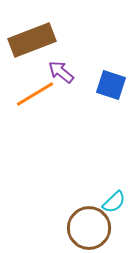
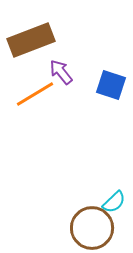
brown rectangle: moved 1 px left
purple arrow: rotated 12 degrees clockwise
brown circle: moved 3 px right
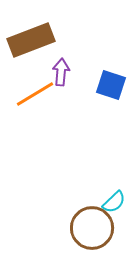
purple arrow: rotated 44 degrees clockwise
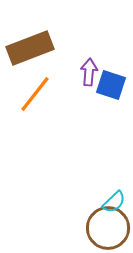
brown rectangle: moved 1 px left, 8 px down
purple arrow: moved 28 px right
orange line: rotated 21 degrees counterclockwise
brown circle: moved 16 px right
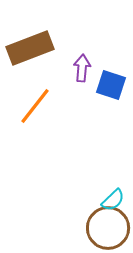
purple arrow: moved 7 px left, 4 px up
orange line: moved 12 px down
cyan semicircle: moved 1 px left, 2 px up
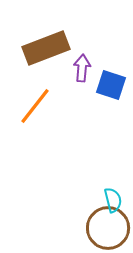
brown rectangle: moved 16 px right
cyan semicircle: rotated 60 degrees counterclockwise
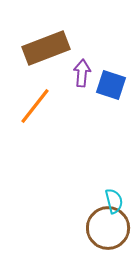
purple arrow: moved 5 px down
cyan semicircle: moved 1 px right, 1 px down
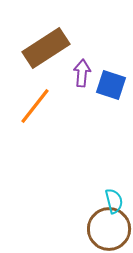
brown rectangle: rotated 12 degrees counterclockwise
brown circle: moved 1 px right, 1 px down
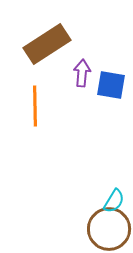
brown rectangle: moved 1 px right, 4 px up
blue square: rotated 8 degrees counterclockwise
orange line: rotated 39 degrees counterclockwise
cyan semicircle: rotated 45 degrees clockwise
